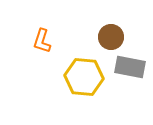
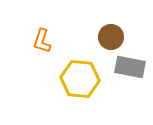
yellow hexagon: moved 4 px left, 2 px down
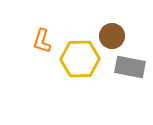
brown circle: moved 1 px right, 1 px up
yellow hexagon: moved 20 px up; rotated 6 degrees counterclockwise
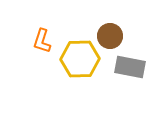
brown circle: moved 2 px left
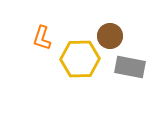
orange L-shape: moved 3 px up
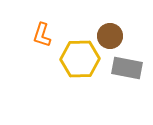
orange L-shape: moved 3 px up
gray rectangle: moved 3 px left, 1 px down
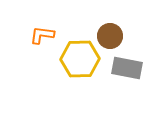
orange L-shape: rotated 80 degrees clockwise
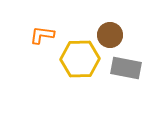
brown circle: moved 1 px up
gray rectangle: moved 1 px left
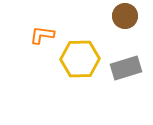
brown circle: moved 15 px right, 19 px up
gray rectangle: rotated 28 degrees counterclockwise
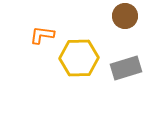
yellow hexagon: moved 1 px left, 1 px up
